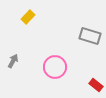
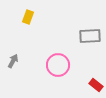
yellow rectangle: rotated 24 degrees counterclockwise
gray rectangle: rotated 20 degrees counterclockwise
pink circle: moved 3 px right, 2 px up
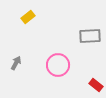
yellow rectangle: rotated 32 degrees clockwise
gray arrow: moved 3 px right, 2 px down
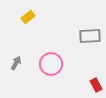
pink circle: moved 7 px left, 1 px up
red rectangle: rotated 24 degrees clockwise
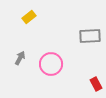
yellow rectangle: moved 1 px right
gray arrow: moved 4 px right, 5 px up
red rectangle: moved 1 px up
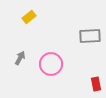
red rectangle: rotated 16 degrees clockwise
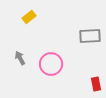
gray arrow: rotated 56 degrees counterclockwise
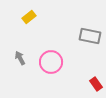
gray rectangle: rotated 15 degrees clockwise
pink circle: moved 2 px up
red rectangle: rotated 24 degrees counterclockwise
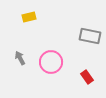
yellow rectangle: rotated 24 degrees clockwise
red rectangle: moved 9 px left, 7 px up
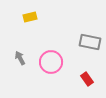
yellow rectangle: moved 1 px right
gray rectangle: moved 6 px down
red rectangle: moved 2 px down
